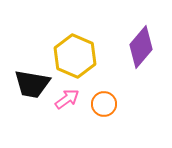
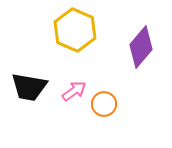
yellow hexagon: moved 26 px up
black trapezoid: moved 3 px left, 3 px down
pink arrow: moved 7 px right, 8 px up
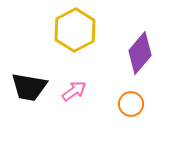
yellow hexagon: rotated 9 degrees clockwise
purple diamond: moved 1 px left, 6 px down
orange circle: moved 27 px right
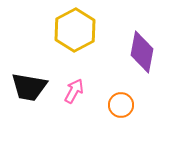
purple diamond: moved 2 px right, 1 px up; rotated 30 degrees counterclockwise
pink arrow: rotated 25 degrees counterclockwise
orange circle: moved 10 px left, 1 px down
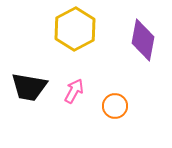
yellow hexagon: moved 1 px up
purple diamond: moved 1 px right, 12 px up
orange circle: moved 6 px left, 1 px down
